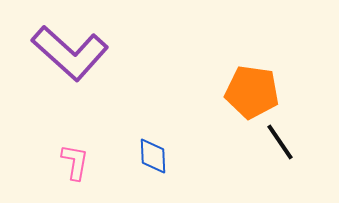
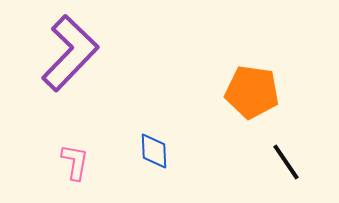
purple L-shape: rotated 88 degrees counterclockwise
black line: moved 6 px right, 20 px down
blue diamond: moved 1 px right, 5 px up
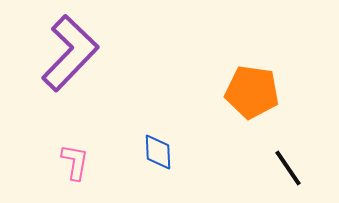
blue diamond: moved 4 px right, 1 px down
black line: moved 2 px right, 6 px down
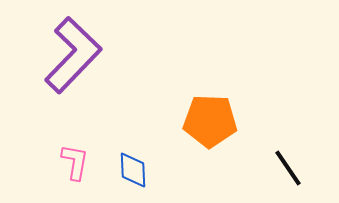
purple L-shape: moved 3 px right, 2 px down
orange pentagon: moved 42 px left, 29 px down; rotated 6 degrees counterclockwise
blue diamond: moved 25 px left, 18 px down
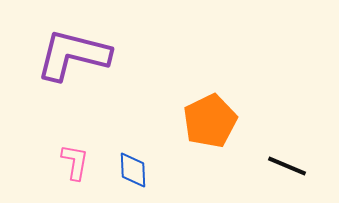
purple L-shape: rotated 120 degrees counterclockwise
orange pentagon: rotated 28 degrees counterclockwise
black line: moved 1 px left, 2 px up; rotated 33 degrees counterclockwise
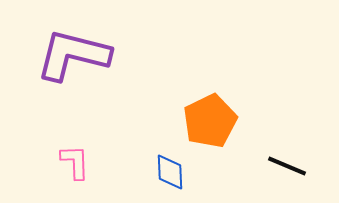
pink L-shape: rotated 12 degrees counterclockwise
blue diamond: moved 37 px right, 2 px down
